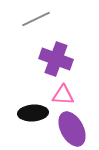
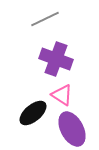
gray line: moved 9 px right
pink triangle: moved 1 px left; rotated 30 degrees clockwise
black ellipse: rotated 36 degrees counterclockwise
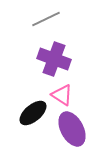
gray line: moved 1 px right
purple cross: moved 2 px left
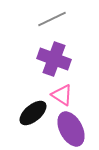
gray line: moved 6 px right
purple ellipse: moved 1 px left
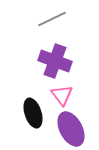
purple cross: moved 1 px right, 2 px down
pink triangle: rotated 20 degrees clockwise
black ellipse: rotated 68 degrees counterclockwise
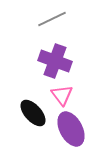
black ellipse: rotated 24 degrees counterclockwise
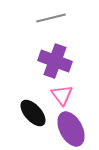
gray line: moved 1 px left, 1 px up; rotated 12 degrees clockwise
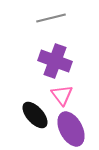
black ellipse: moved 2 px right, 2 px down
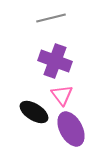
black ellipse: moved 1 px left, 3 px up; rotated 16 degrees counterclockwise
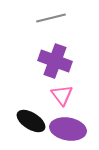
black ellipse: moved 3 px left, 9 px down
purple ellipse: moved 3 px left; rotated 52 degrees counterclockwise
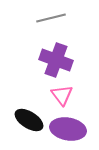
purple cross: moved 1 px right, 1 px up
black ellipse: moved 2 px left, 1 px up
